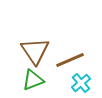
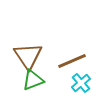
brown triangle: moved 7 px left, 5 px down
brown line: moved 2 px right, 1 px down
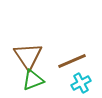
cyan cross: rotated 12 degrees clockwise
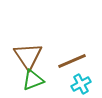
cyan cross: moved 1 px down
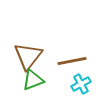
brown triangle: rotated 12 degrees clockwise
brown line: rotated 12 degrees clockwise
